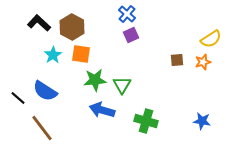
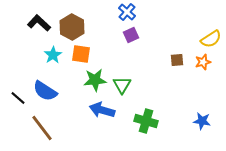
blue cross: moved 2 px up
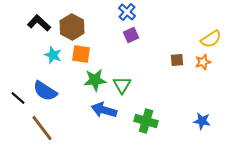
cyan star: rotated 18 degrees counterclockwise
blue arrow: moved 2 px right
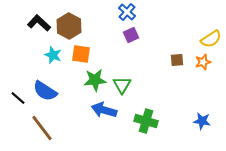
brown hexagon: moved 3 px left, 1 px up
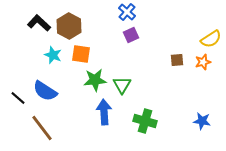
blue arrow: moved 2 px down; rotated 70 degrees clockwise
green cross: moved 1 px left
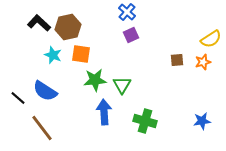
brown hexagon: moved 1 px left, 1 px down; rotated 20 degrees clockwise
blue star: rotated 18 degrees counterclockwise
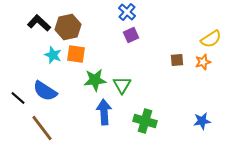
orange square: moved 5 px left
